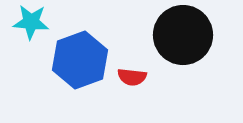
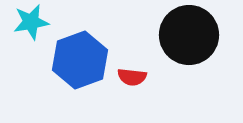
cyan star: rotated 15 degrees counterclockwise
black circle: moved 6 px right
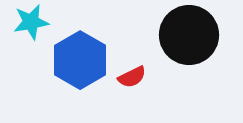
blue hexagon: rotated 10 degrees counterclockwise
red semicircle: rotated 32 degrees counterclockwise
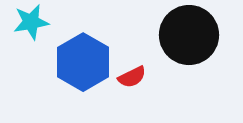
blue hexagon: moved 3 px right, 2 px down
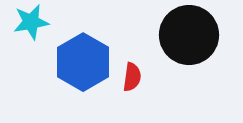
red semicircle: rotated 56 degrees counterclockwise
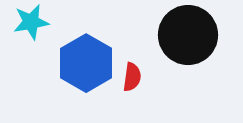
black circle: moved 1 px left
blue hexagon: moved 3 px right, 1 px down
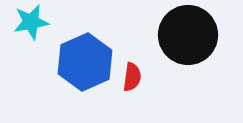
blue hexagon: moved 1 px left, 1 px up; rotated 6 degrees clockwise
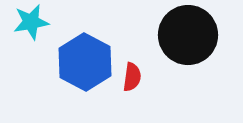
blue hexagon: rotated 8 degrees counterclockwise
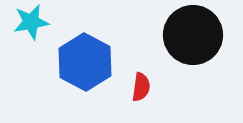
black circle: moved 5 px right
red semicircle: moved 9 px right, 10 px down
